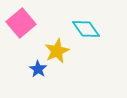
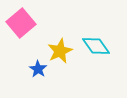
cyan diamond: moved 10 px right, 17 px down
yellow star: moved 3 px right
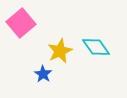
cyan diamond: moved 1 px down
blue star: moved 5 px right, 5 px down
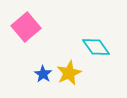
pink square: moved 5 px right, 4 px down
yellow star: moved 9 px right, 22 px down
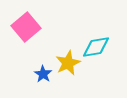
cyan diamond: rotated 64 degrees counterclockwise
yellow star: moved 1 px left, 10 px up
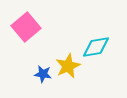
yellow star: moved 3 px down
blue star: rotated 24 degrees counterclockwise
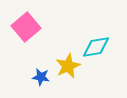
blue star: moved 2 px left, 3 px down
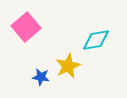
cyan diamond: moved 7 px up
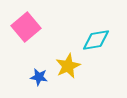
blue star: moved 2 px left
